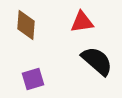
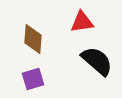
brown diamond: moved 7 px right, 14 px down
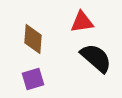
black semicircle: moved 1 px left, 3 px up
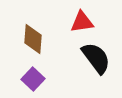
black semicircle: rotated 12 degrees clockwise
purple square: rotated 30 degrees counterclockwise
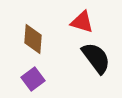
red triangle: rotated 25 degrees clockwise
purple square: rotated 10 degrees clockwise
